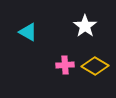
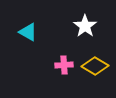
pink cross: moved 1 px left
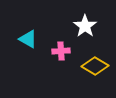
cyan triangle: moved 7 px down
pink cross: moved 3 px left, 14 px up
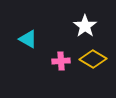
pink cross: moved 10 px down
yellow diamond: moved 2 px left, 7 px up
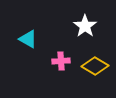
yellow diamond: moved 2 px right, 7 px down
